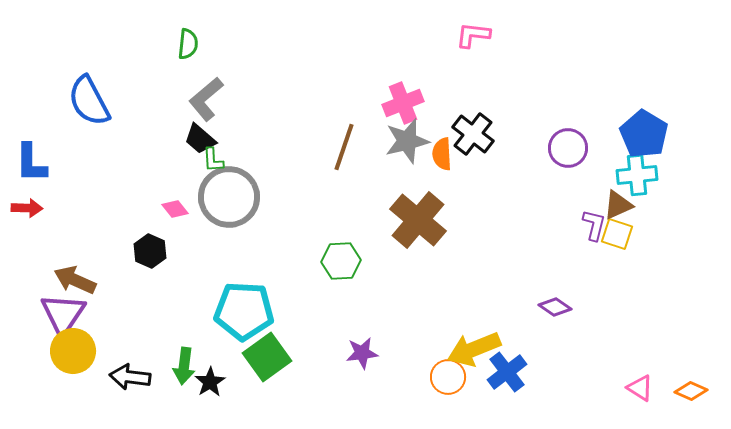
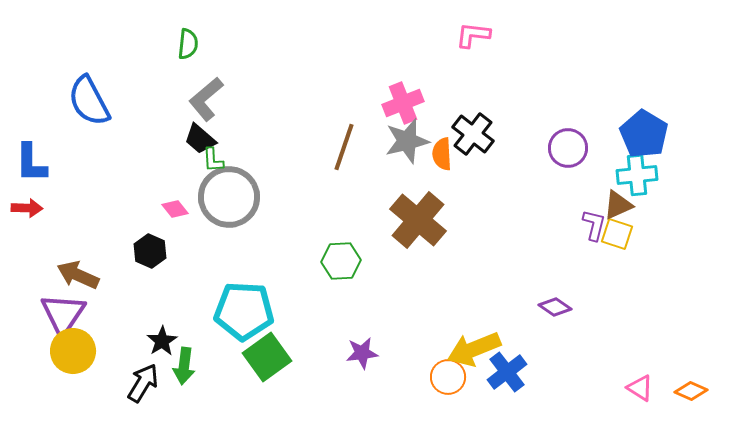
brown arrow: moved 3 px right, 5 px up
black arrow: moved 13 px right, 6 px down; rotated 114 degrees clockwise
black star: moved 48 px left, 41 px up
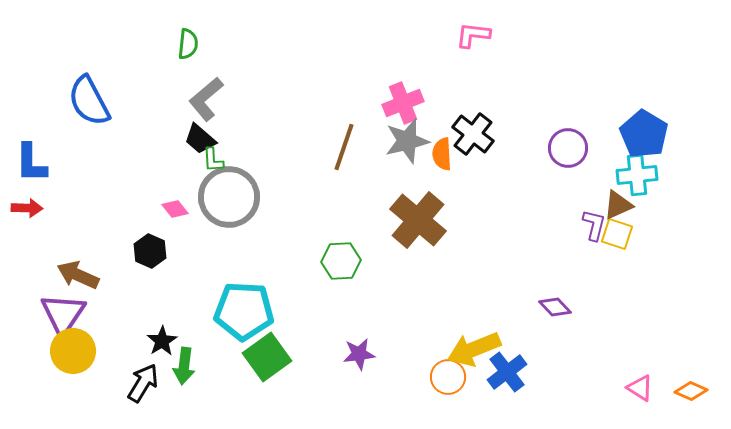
purple diamond: rotated 12 degrees clockwise
purple star: moved 3 px left, 1 px down
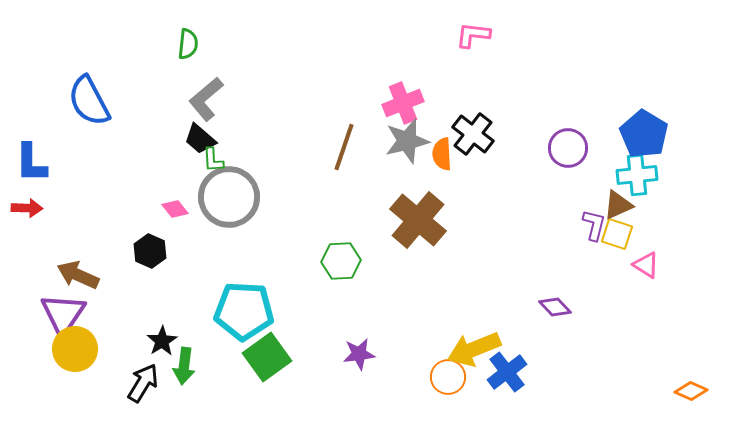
yellow circle: moved 2 px right, 2 px up
pink triangle: moved 6 px right, 123 px up
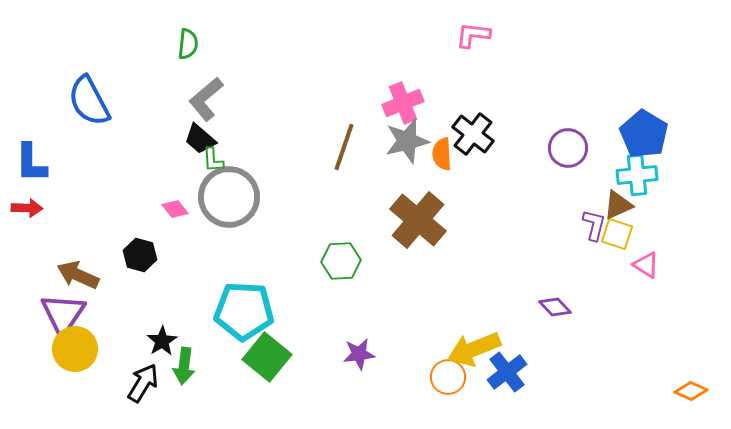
black hexagon: moved 10 px left, 4 px down; rotated 8 degrees counterclockwise
green square: rotated 15 degrees counterclockwise
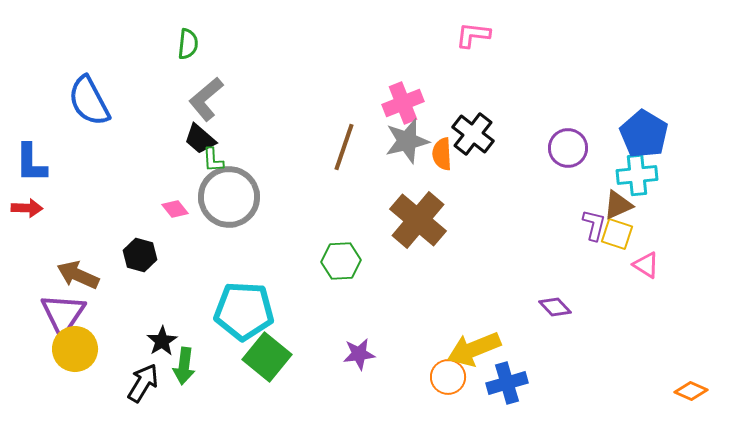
blue cross: moved 11 px down; rotated 21 degrees clockwise
